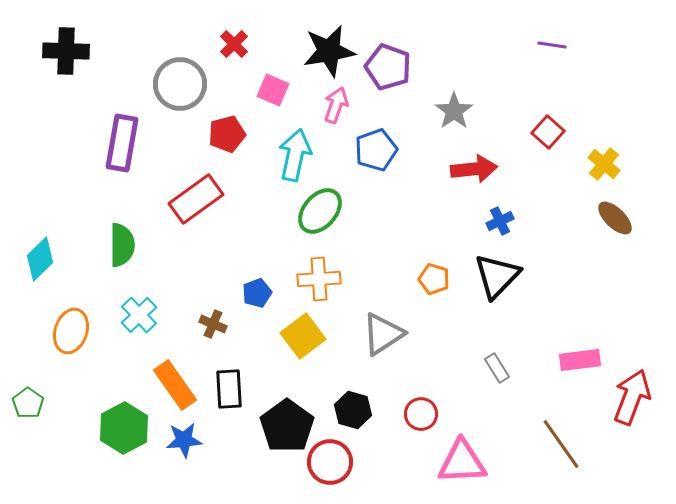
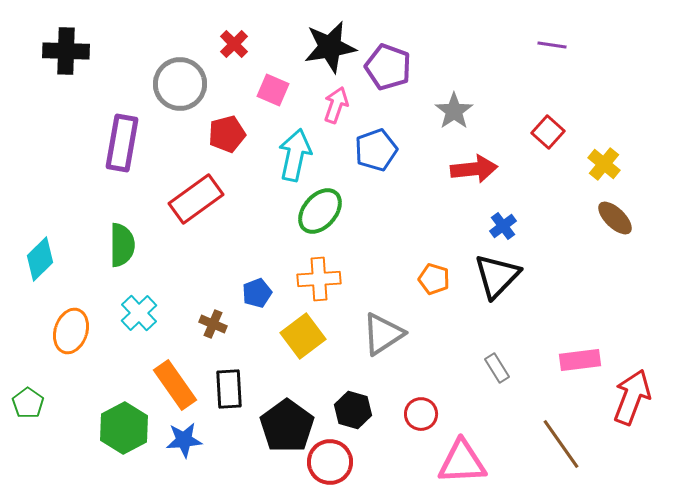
black star at (329, 51): moved 1 px right, 4 px up
blue cross at (500, 221): moved 3 px right, 5 px down; rotated 12 degrees counterclockwise
cyan cross at (139, 315): moved 2 px up
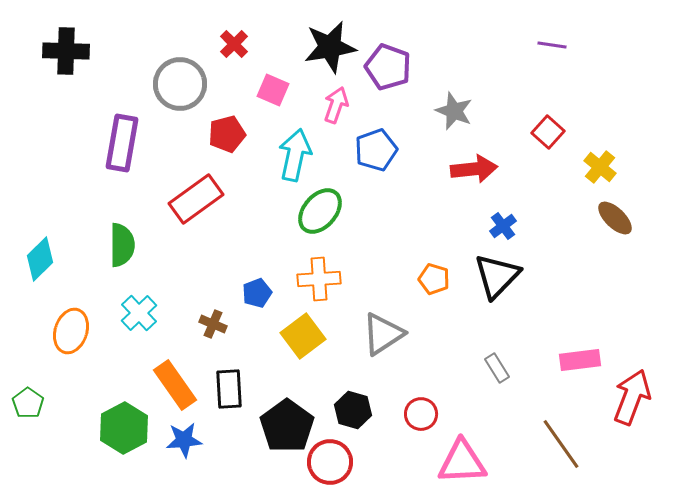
gray star at (454, 111): rotated 15 degrees counterclockwise
yellow cross at (604, 164): moved 4 px left, 3 px down
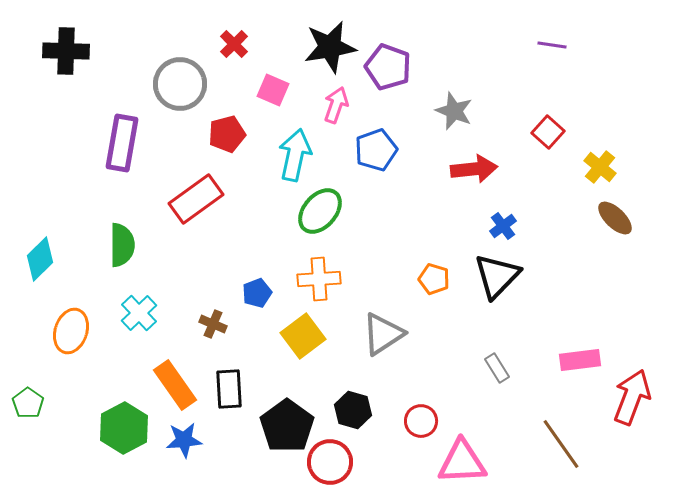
red circle at (421, 414): moved 7 px down
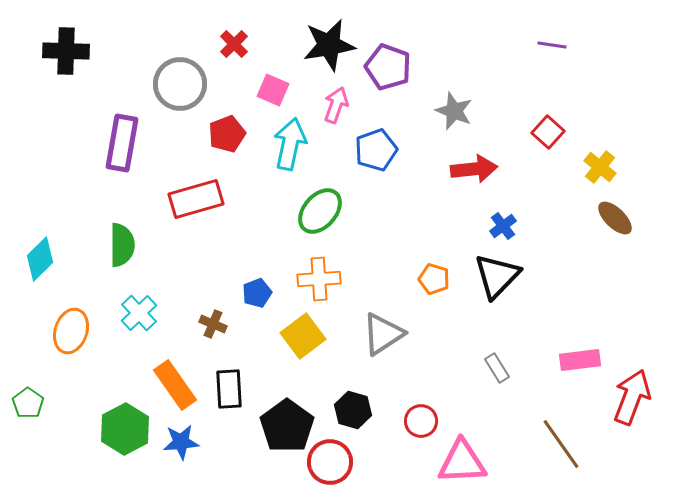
black star at (330, 47): moved 1 px left, 2 px up
red pentagon at (227, 134): rotated 6 degrees counterclockwise
cyan arrow at (295, 155): moved 5 px left, 11 px up
red rectangle at (196, 199): rotated 20 degrees clockwise
green hexagon at (124, 428): moved 1 px right, 1 px down
blue star at (184, 440): moved 3 px left, 2 px down
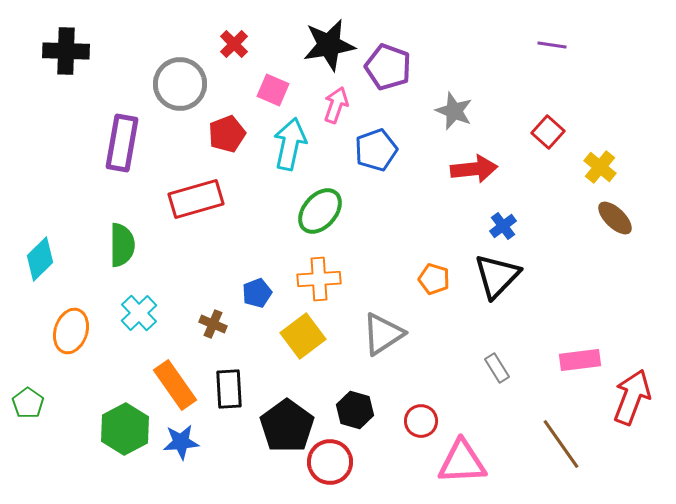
black hexagon at (353, 410): moved 2 px right
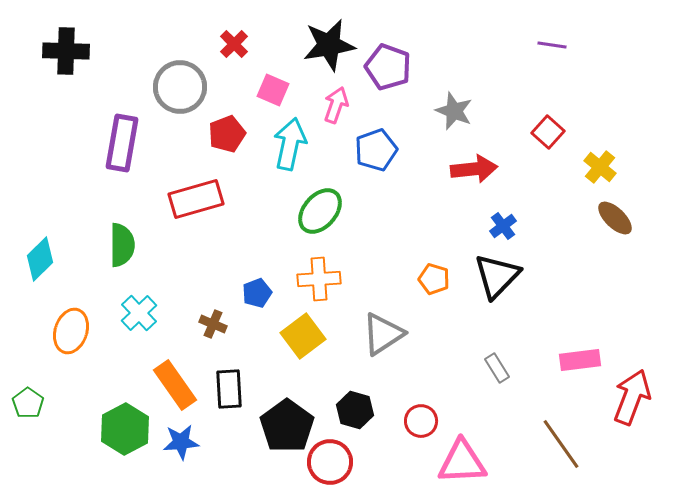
gray circle at (180, 84): moved 3 px down
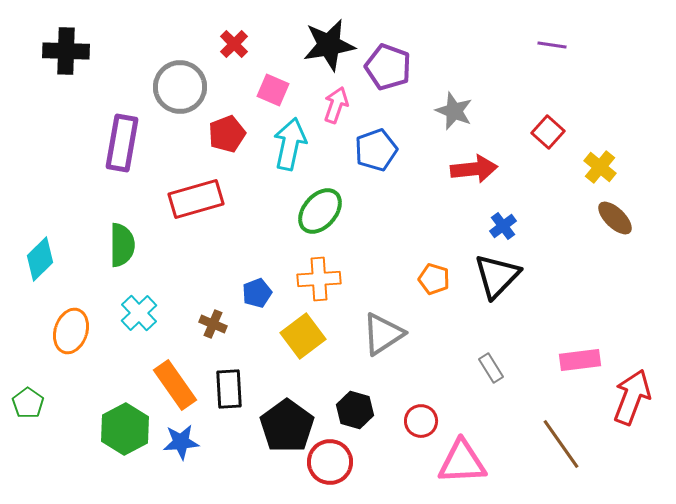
gray rectangle at (497, 368): moved 6 px left
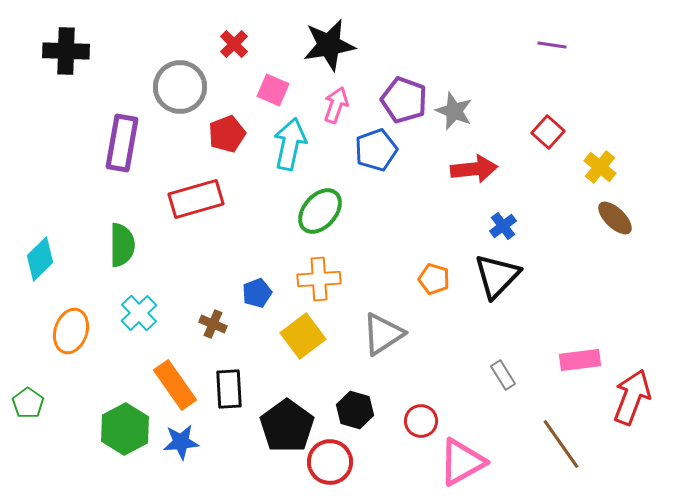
purple pentagon at (388, 67): moved 16 px right, 33 px down
gray rectangle at (491, 368): moved 12 px right, 7 px down
pink triangle at (462, 462): rotated 26 degrees counterclockwise
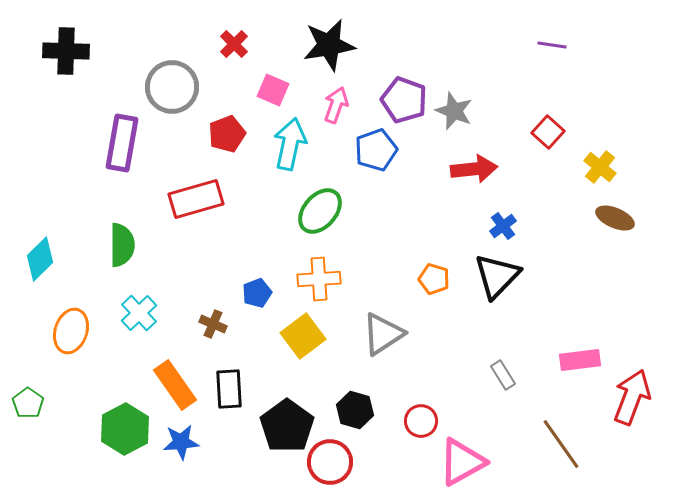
gray circle at (180, 87): moved 8 px left
brown ellipse at (615, 218): rotated 21 degrees counterclockwise
